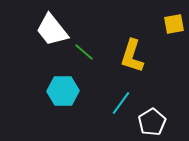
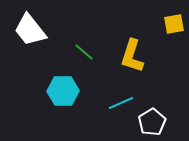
white trapezoid: moved 22 px left
cyan line: rotated 30 degrees clockwise
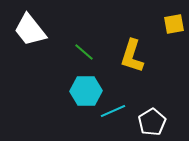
cyan hexagon: moved 23 px right
cyan line: moved 8 px left, 8 px down
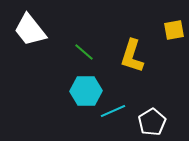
yellow square: moved 6 px down
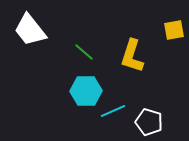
white pentagon: moved 3 px left; rotated 24 degrees counterclockwise
